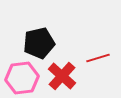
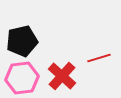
black pentagon: moved 17 px left, 2 px up
red line: moved 1 px right
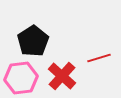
black pentagon: moved 11 px right; rotated 20 degrees counterclockwise
pink hexagon: moved 1 px left
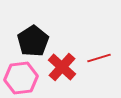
red cross: moved 9 px up
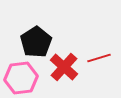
black pentagon: moved 3 px right, 1 px down
red cross: moved 2 px right
